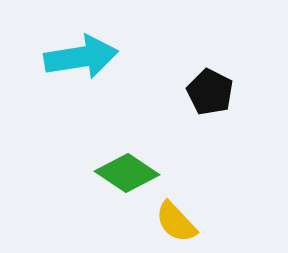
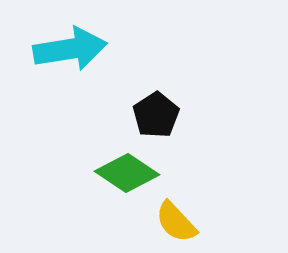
cyan arrow: moved 11 px left, 8 px up
black pentagon: moved 54 px left, 23 px down; rotated 12 degrees clockwise
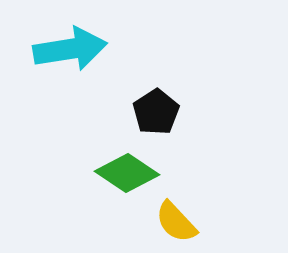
black pentagon: moved 3 px up
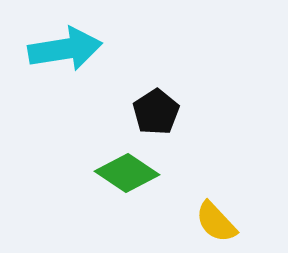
cyan arrow: moved 5 px left
yellow semicircle: moved 40 px right
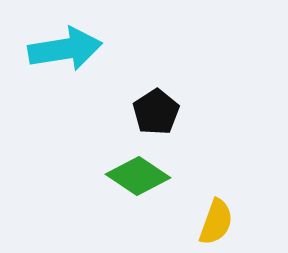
green diamond: moved 11 px right, 3 px down
yellow semicircle: rotated 117 degrees counterclockwise
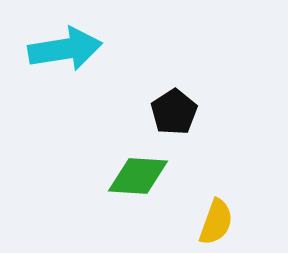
black pentagon: moved 18 px right
green diamond: rotated 30 degrees counterclockwise
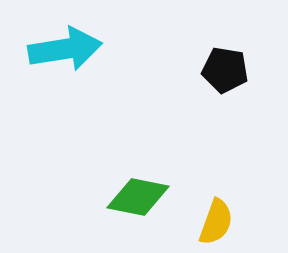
black pentagon: moved 51 px right, 42 px up; rotated 30 degrees counterclockwise
green diamond: moved 21 px down; rotated 8 degrees clockwise
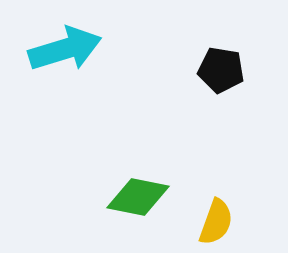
cyan arrow: rotated 8 degrees counterclockwise
black pentagon: moved 4 px left
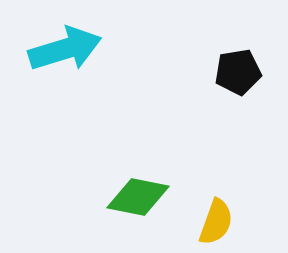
black pentagon: moved 17 px right, 2 px down; rotated 18 degrees counterclockwise
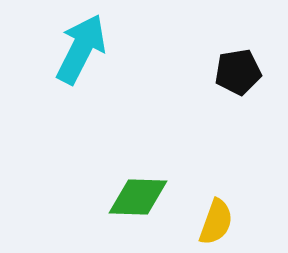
cyan arrow: moved 16 px right; rotated 46 degrees counterclockwise
green diamond: rotated 10 degrees counterclockwise
